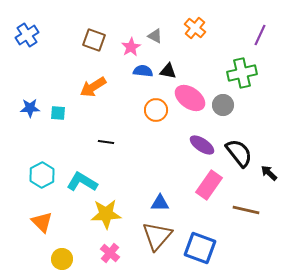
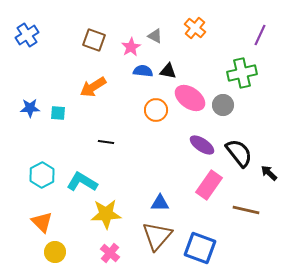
yellow circle: moved 7 px left, 7 px up
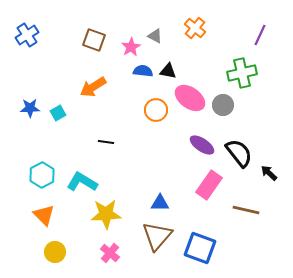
cyan square: rotated 35 degrees counterclockwise
orange triangle: moved 2 px right, 7 px up
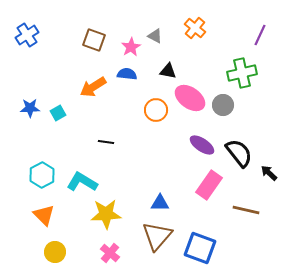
blue semicircle: moved 16 px left, 3 px down
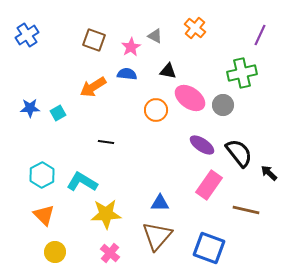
blue square: moved 9 px right
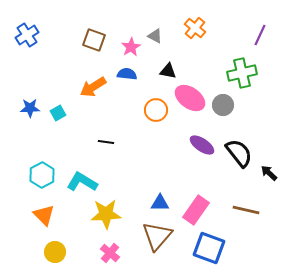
pink rectangle: moved 13 px left, 25 px down
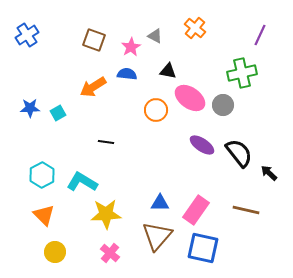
blue square: moved 6 px left; rotated 8 degrees counterclockwise
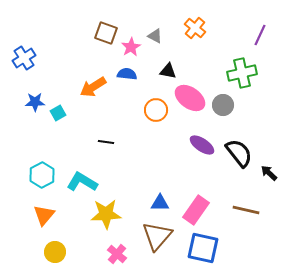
blue cross: moved 3 px left, 23 px down
brown square: moved 12 px right, 7 px up
blue star: moved 5 px right, 6 px up
orange triangle: rotated 25 degrees clockwise
pink cross: moved 7 px right, 1 px down
